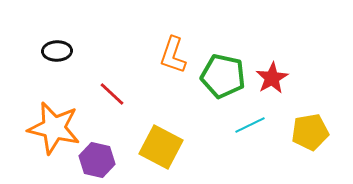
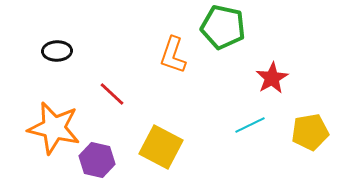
green pentagon: moved 49 px up
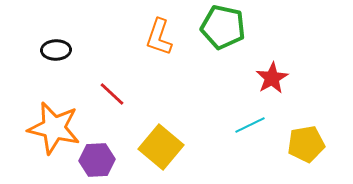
black ellipse: moved 1 px left, 1 px up
orange L-shape: moved 14 px left, 18 px up
yellow pentagon: moved 4 px left, 12 px down
yellow square: rotated 12 degrees clockwise
purple hexagon: rotated 16 degrees counterclockwise
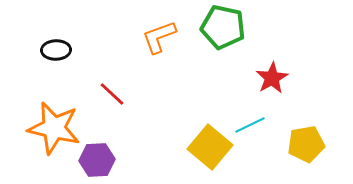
orange L-shape: rotated 51 degrees clockwise
yellow square: moved 49 px right
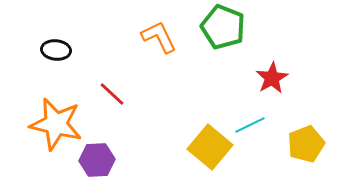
green pentagon: rotated 9 degrees clockwise
orange L-shape: rotated 84 degrees clockwise
black ellipse: rotated 8 degrees clockwise
orange star: moved 2 px right, 4 px up
yellow pentagon: rotated 12 degrees counterclockwise
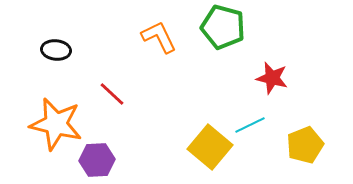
green pentagon: rotated 6 degrees counterclockwise
red star: rotated 28 degrees counterclockwise
yellow pentagon: moved 1 px left, 1 px down
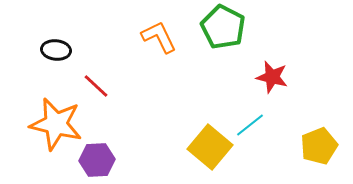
green pentagon: rotated 12 degrees clockwise
red star: moved 1 px up
red line: moved 16 px left, 8 px up
cyan line: rotated 12 degrees counterclockwise
yellow pentagon: moved 14 px right, 1 px down
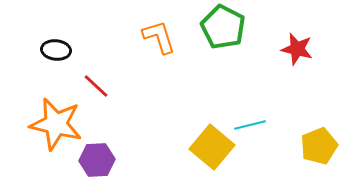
orange L-shape: rotated 9 degrees clockwise
red star: moved 25 px right, 28 px up
cyan line: rotated 24 degrees clockwise
yellow square: moved 2 px right
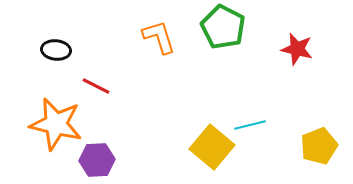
red line: rotated 16 degrees counterclockwise
